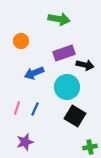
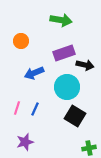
green arrow: moved 2 px right, 1 px down
green cross: moved 1 px left, 1 px down
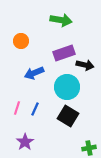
black square: moved 7 px left
purple star: rotated 18 degrees counterclockwise
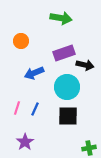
green arrow: moved 2 px up
black square: rotated 30 degrees counterclockwise
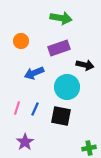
purple rectangle: moved 5 px left, 5 px up
black square: moved 7 px left; rotated 10 degrees clockwise
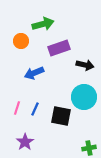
green arrow: moved 18 px left, 6 px down; rotated 25 degrees counterclockwise
cyan circle: moved 17 px right, 10 px down
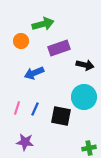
purple star: rotated 30 degrees counterclockwise
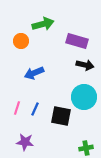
purple rectangle: moved 18 px right, 7 px up; rotated 35 degrees clockwise
green cross: moved 3 px left
